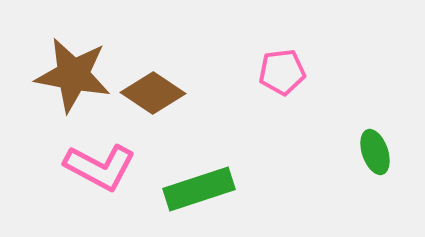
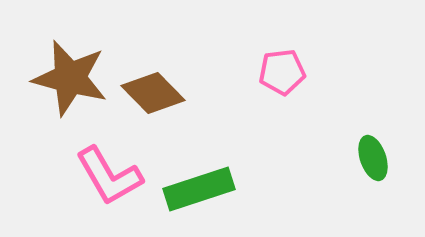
brown star: moved 3 px left, 3 px down; rotated 4 degrees clockwise
brown diamond: rotated 12 degrees clockwise
green ellipse: moved 2 px left, 6 px down
pink L-shape: moved 9 px right, 9 px down; rotated 32 degrees clockwise
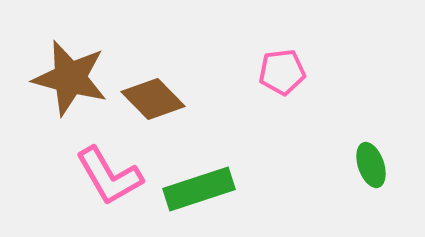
brown diamond: moved 6 px down
green ellipse: moved 2 px left, 7 px down
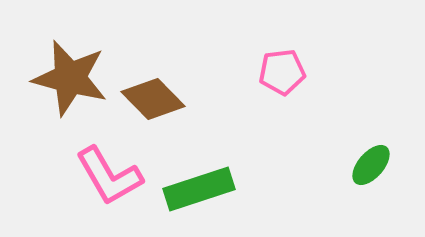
green ellipse: rotated 60 degrees clockwise
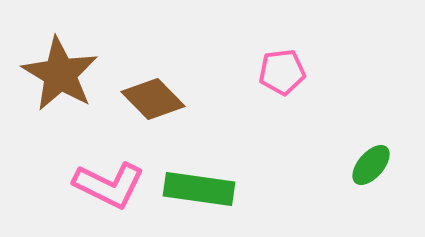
brown star: moved 10 px left, 4 px up; rotated 16 degrees clockwise
pink L-shape: moved 9 px down; rotated 34 degrees counterclockwise
green rectangle: rotated 26 degrees clockwise
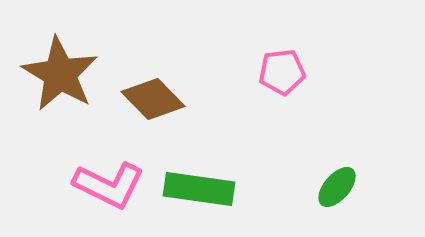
green ellipse: moved 34 px left, 22 px down
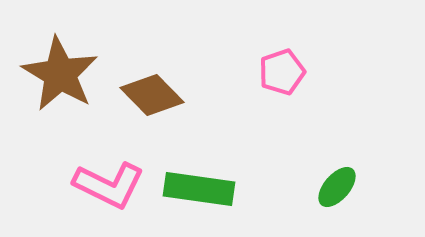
pink pentagon: rotated 12 degrees counterclockwise
brown diamond: moved 1 px left, 4 px up
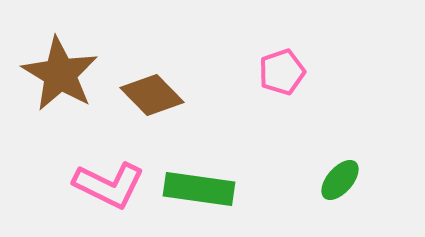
green ellipse: moved 3 px right, 7 px up
